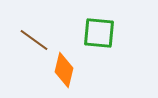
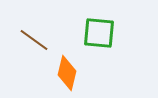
orange diamond: moved 3 px right, 3 px down
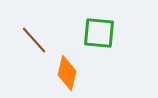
brown line: rotated 12 degrees clockwise
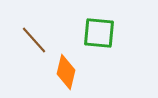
orange diamond: moved 1 px left, 1 px up
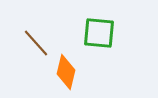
brown line: moved 2 px right, 3 px down
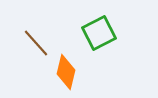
green square: rotated 32 degrees counterclockwise
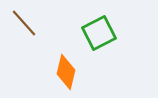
brown line: moved 12 px left, 20 px up
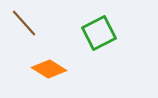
orange diamond: moved 17 px left, 3 px up; rotated 72 degrees counterclockwise
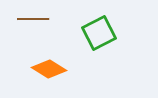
brown line: moved 9 px right, 4 px up; rotated 48 degrees counterclockwise
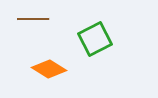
green square: moved 4 px left, 6 px down
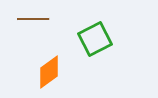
orange diamond: moved 3 px down; rotated 68 degrees counterclockwise
